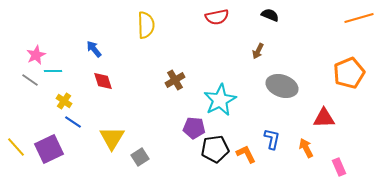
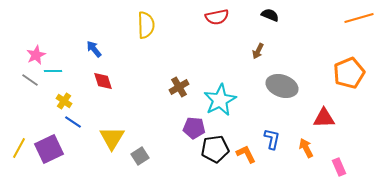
brown cross: moved 4 px right, 7 px down
yellow line: moved 3 px right, 1 px down; rotated 70 degrees clockwise
gray square: moved 1 px up
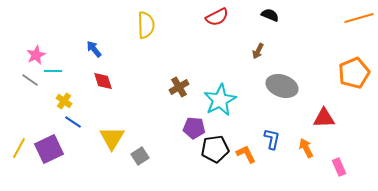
red semicircle: rotated 15 degrees counterclockwise
orange pentagon: moved 5 px right
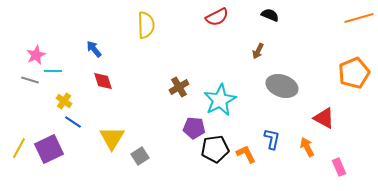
gray line: rotated 18 degrees counterclockwise
red triangle: rotated 30 degrees clockwise
orange arrow: moved 1 px right, 1 px up
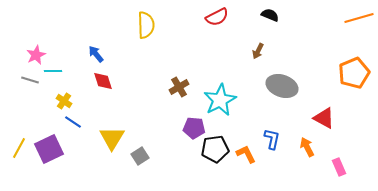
blue arrow: moved 2 px right, 5 px down
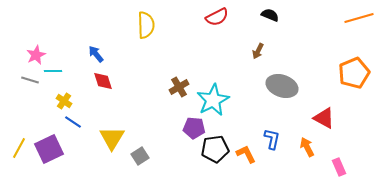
cyan star: moved 7 px left
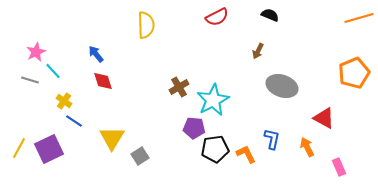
pink star: moved 3 px up
cyan line: rotated 48 degrees clockwise
blue line: moved 1 px right, 1 px up
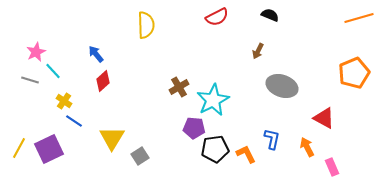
red diamond: rotated 65 degrees clockwise
pink rectangle: moved 7 px left
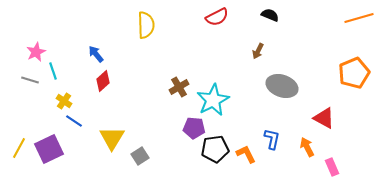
cyan line: rotated 24 degrees clockwise
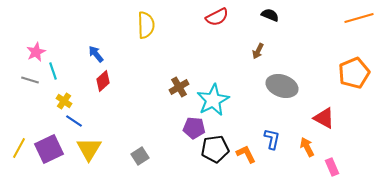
yellow triangle: moved 23 px left, 11 px down
